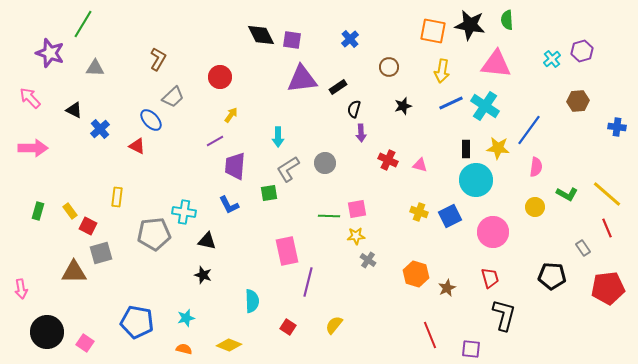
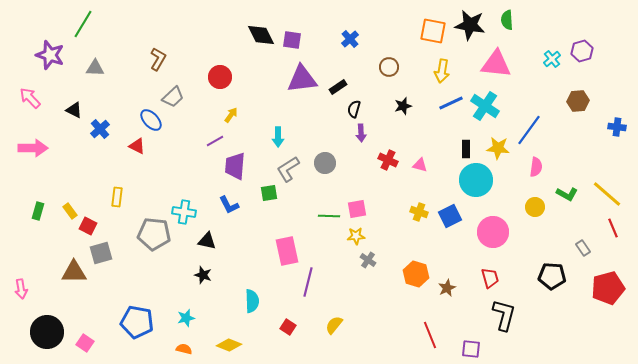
purple star at (50, 53): moved 2 px down
red line at (607, 228): moved 6 px right
gray pentagon at (154, 234): rotated 12 degrees clockwise
red pentagon at (608, 288): rotated 8 degrees counterclockwise
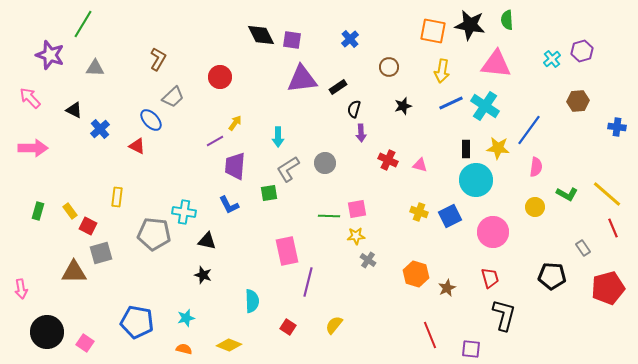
yellow arrow at (231, 115): moved 4 px right, 8 px down
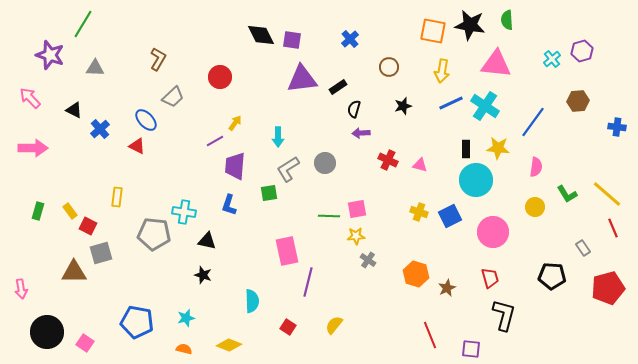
blue ellipse at (151, 120): moved 5 px left
blue line at (529, 130): moved 4 px right, 8 px up
purple arrow at (361, 133): rotated 90 degrees clockwise
green L-shape at (567, 194): rotated 30 degrees clockwise
blue L-shape at (229, 205): rotated 45 degrees clockwise
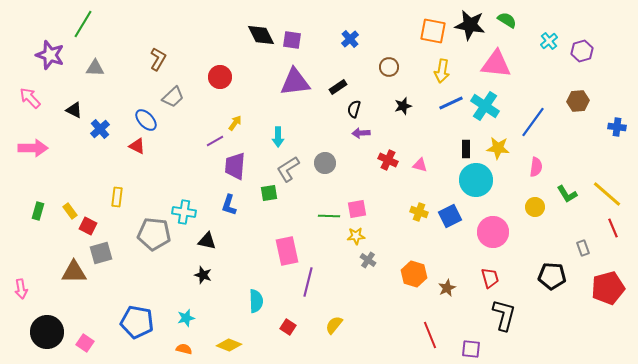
green semicircle at (507, 20): rotated 126 degrees clockwise
cyan cross at (552, 59): moved 3 px left, 18 px up
purple triangle at (302, 79): moved 7 px left, 3 px down
gray rectangle at (583, 248): rotated 14 degrees clockwise
orange hexagon at (416, 274): moved 2 px left
cyan semicircle at (252, 301): moved 4 px right
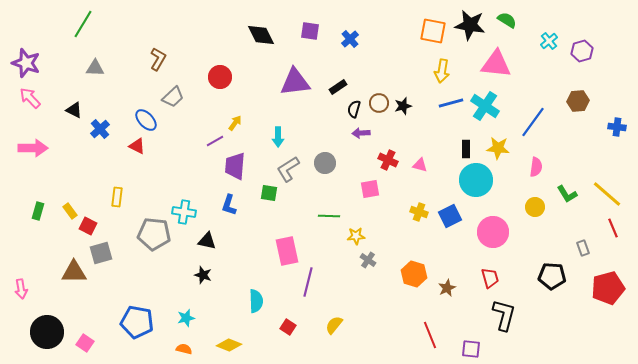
purple square at (292, 40): moved 18 px right, 9 px up
purple star at (50, 55): moved 24 px left, 8 px down
brown circle at (389, 67): moved 10 px left, 36 px down
blue line at (451, 103): rotated 10 degrees clockwise
green square at (269, 193): rotated 18 degrees clockwise
pink square at (357, 209): moved 13 px right, 20 px up
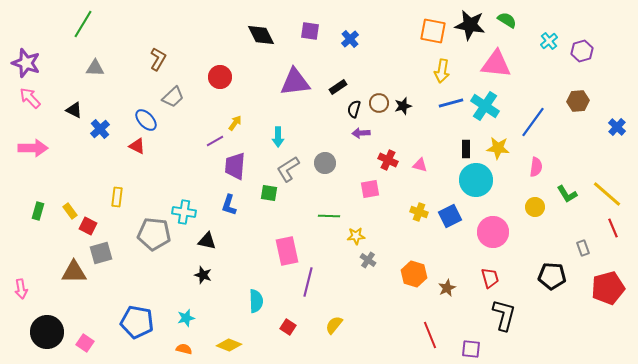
blue cross at (617, 127): rotated 36 degrees clockwise
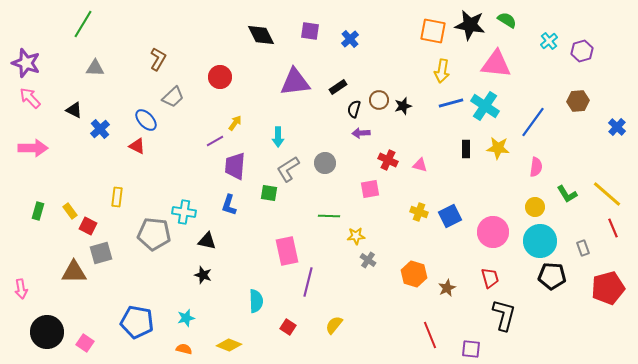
brown circle at (379, 103): moved 3 px up
cyan circle at (476, 180): moved 64 px right, 61 px down
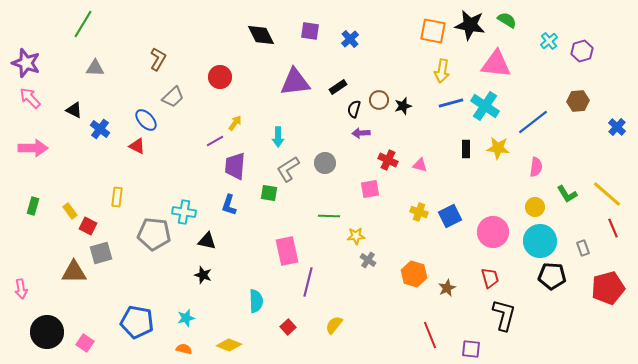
blue line at (533, 122): rotated 16 degrees clockwise
blue cross at (100, 129): rotated 12 degrees counterclockwise
green rectangle at (38, 211): moved 5 px left, 5 px up
red square at (288, 327): rotated 14 degrees clockwise
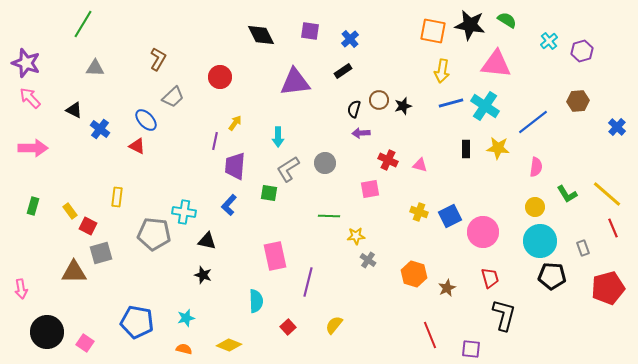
black rectangle at (338, 87): moved 5 px right, 16 px up
purple line at (215, 141): rotated 48 degrees counterclockwise
blue L-shape at (229, 205): rotated 25 degrees clockwise
pink circle at (493, 232): moved 10 px left
pink rectangle at (287, 251): moved 12 px left, 5 px down
